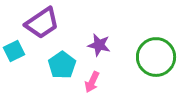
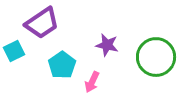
purple star: moved 8 px right
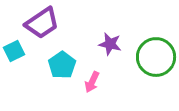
purple star: moved 3 px right, 1 px up
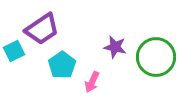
purple trapezoid: moved 6 px down
purple star: moved 5 px right, 3 px down
